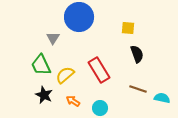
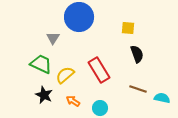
green trapezoid: moved 1 px up; rotated 140 degrees clockwise
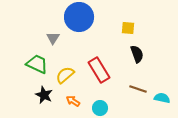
green trapezoid: moved 4 px left
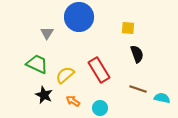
gray triangle: moved 6 px left, 5 px up
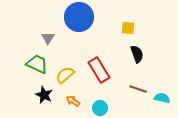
gray triangle: moved 1 px right, 5 px down
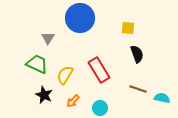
blue circle: moved 1 px right, 1 px down
yellow semicircle: rotated 18 degrees counterclockwise
orange arrow: rotated 80 degrees counterclockwise
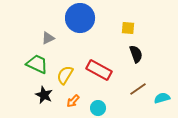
gray triangle: rotated 32 degrees clockwise
black semicircle: moved 1 px left
red rectangle: rotated 30 degrees counterclockwise
brown line: rotated 54 degrees counterclockwise
cyan semicircle: rotated 28 degrees counterclockwise
cyan circle: moved 2 px left
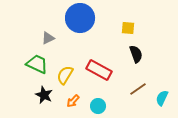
cyan semicircle: rotated 49 degrees counterclockwise
cyan circle: moved 2 px up
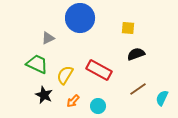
black semicircle: rotated 90 degrees counterclockwise
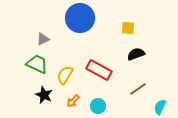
gray triangle: moved 5 px left, 1 px down
cyan semicircle: moved 2 px left, 9 px down
